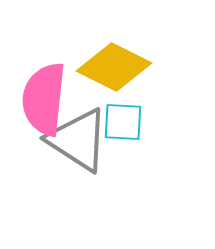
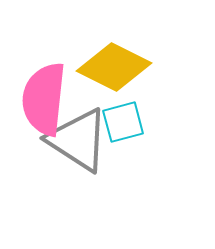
cyan square: rotated 18 degrees counterclockwise
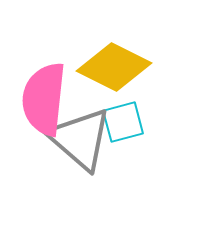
gray triangle: moved 2 px right, 1 px up; rotated 8 degrees clockwise
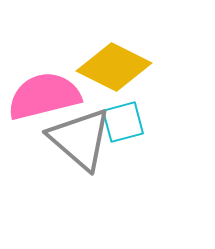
pink semicircle: moved 3 px up; rotated 70 degrees clockwise
